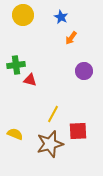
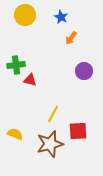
yellow circle: moved 2 px right
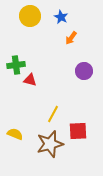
yellow circle: moved 5 px right, 1 px down
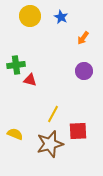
orange arrow: moved 12 px right
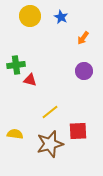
yellow line: moved 3 px left, 2 px up; rotated 24 degrees clockwise
yellow semicircle: rotated 14 degrees counterclockwise
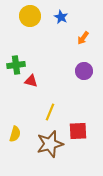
red triangle: moved 1 px right, 1 px down
yellow line: rotated 30 degrees counterclockwise
yellow semicircle: rotated 98 degrees clockwise
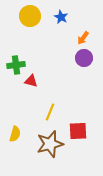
purple circle: moved 13 px up
